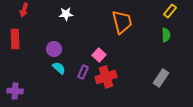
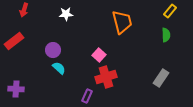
red rectangle: moved 1 px left, 2 px down; rotated 54 degrees clockwise
purple circle: moved 1 px left, 1 px down
purple rectangle: moved 4 px right, 24 px down
purple cross: moved 1 px right, 2 px up
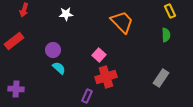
yellow rectangle: rotated 64 degrees counterclockwise
orange trapezoid: rotated 30 degrees counterclockwise
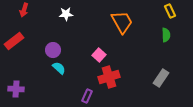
orange trapezoid: rotated 15 degrees clockwise
red cross: moved 3 px right
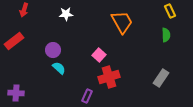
purple cross: moved 4 px down
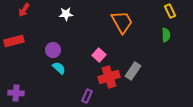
red arrow: rotated 16 degrees clockwise
red rectangle: rotated 24 degrees clockwise
gray rectangle: moved 28 px left, 7 px up
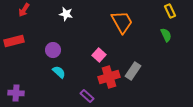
white star: rotated 16 degrees clockwise
green semicircle: rotated 24 degrees counterclockwise
cyan semicircle: moved 4 px down
purple rectangle: rotated 72 degrees counterclockwise
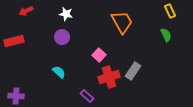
red arrow: moved 2 px right, 1 px down; rotated 32 degrees clockwise
purple circle: moved 9 px right, 13 px up
purple cross: moved 3 px down
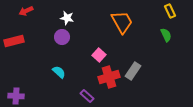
white star: moved 1 px right, 4 px down
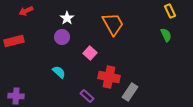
white star: rotated 24 degrees clockwise
orange trapezoid: moved 9 px left, 2 px down
pink square: moved 9 px left, 2 px up
gray rectangle: moved 3 px left, 21 px down
red cross: rotated 30 degrees clockwise
